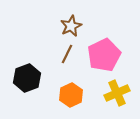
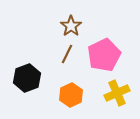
brown star: rotated 10 degrees counterclockwise
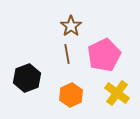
brown line: rotated 36 degrees counterclockwise
yellow cross: rotated 30 degrees counterclockwise
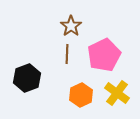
brown line: rotated 12 degrees clockwise
orange hexagon: moved 10 px right
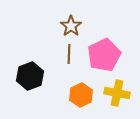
brown line: moved 2 px right
black hexagon: moved 3 px right, 2 px up
yellow cross: rotated 25 degrees counterclockwise
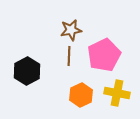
brown star: moved 4 px down; rotated 25 degrees clockwise
brown line: moved 2 px down
black hexagon: moved 3 px left, 5 px up; rotated 8 degrees counterclockwise
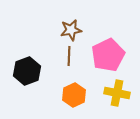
pink pentagon: moved 4 px right
black hexagon: rotated 8 degrees clockwise
orange hexagon: moved 7 px left
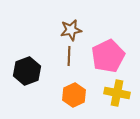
pink pentagon: moved 1 px down
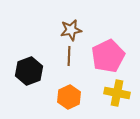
black hexagon: moved 2 px right
orange hexagon: moved 5 px left, 2 px down
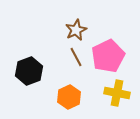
brown star: moved 5 px right; rotated 15 degrees counterclockwise
brown line: moved 7 px right, 1 px down; rotated 30 degrees counterclockwise
